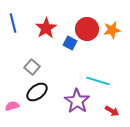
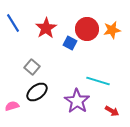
blue line: rotated 18 degrees counterclockwise
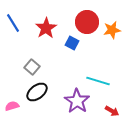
red circle: moved 7 px up
blue square: moved 2 px right
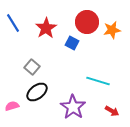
purple star: moved 4 px left, 6 px down
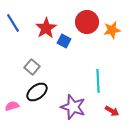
blue square: moved 8 px left, 2 px up
cyan line: rotated 70 degrees clockwise
purple star: rotated 15 degrees counterclockwise
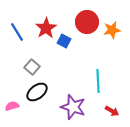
blue line: moved 4 px right, 9 px down
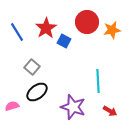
red arrow: moved 2 px left
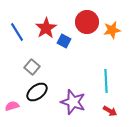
cyan line: moved 8 px right
purple star: moved 5 px up
